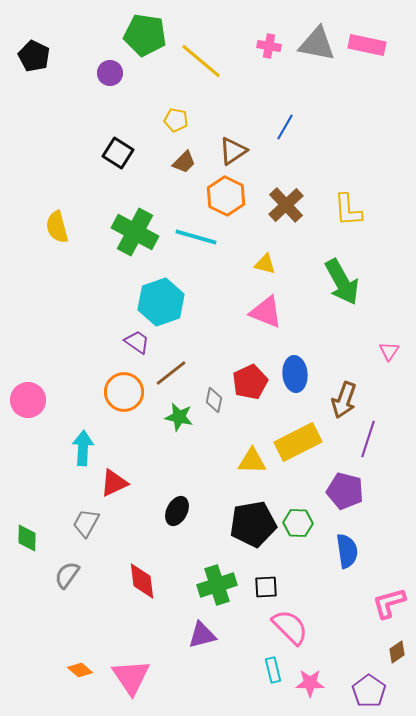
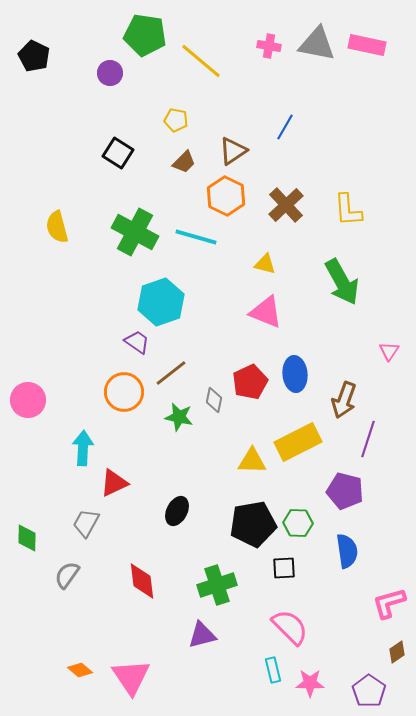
black square at (266, 587): moved 18 px right, 19 px up
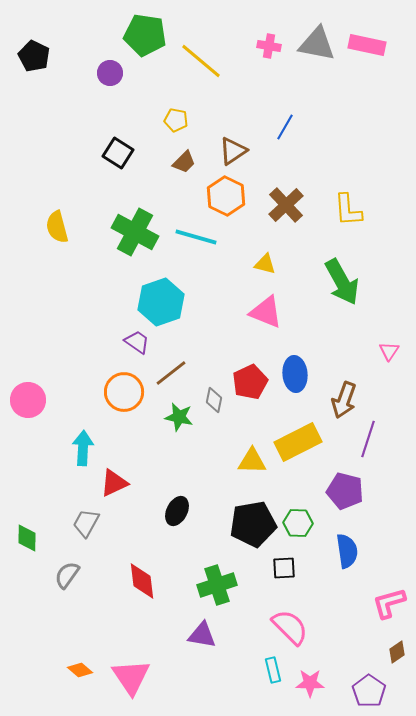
purple triangle at (202, 635): rotated 24 degrees clockwise
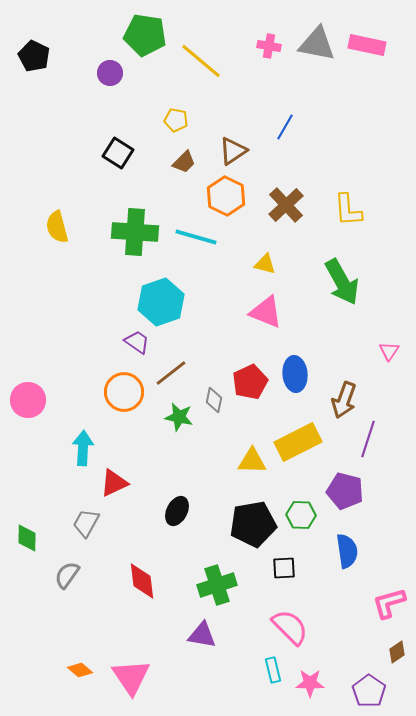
green cross at (135, 232): rotated 24 degrees counterclockwise
green hexagon at (298, 523): moved 3 px right, 8 px up
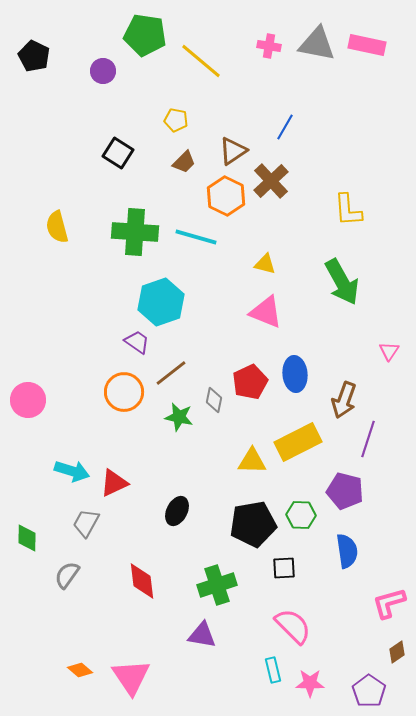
purple circle at (110, 73): moved 7 px left, 2 px up
brown cross at (286, 205): moved 15 px left, 24 px up
cyan arrow at (83, 448): moved 11 px left, 23 px down; rotated 104 degrees clockwise
pink semicircle at (290, 627): moved 3 px right, 1 px up
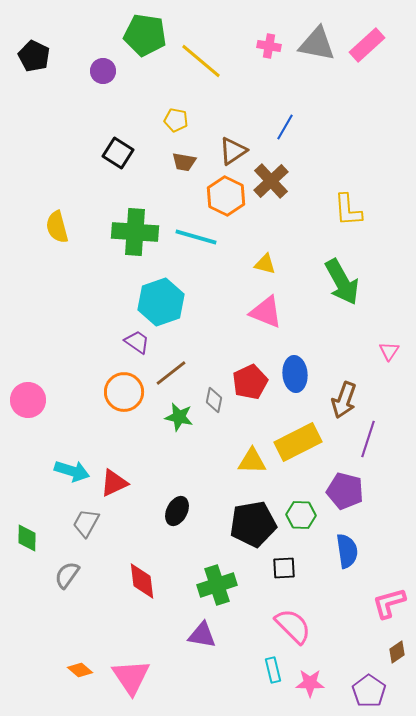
pink rectangle at (367, 45): rotated 54 degrees counterclockwise
brown trapezoid at (184, 162): rotated 55 degrees clockwise
